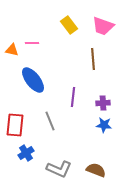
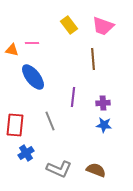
blue ellipse: moved 3 px up
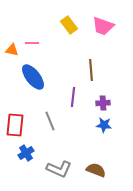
brown line: moved 2 px left, 11 px down
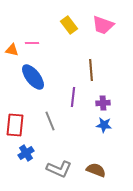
pink trapezoid: moved 1 px up
